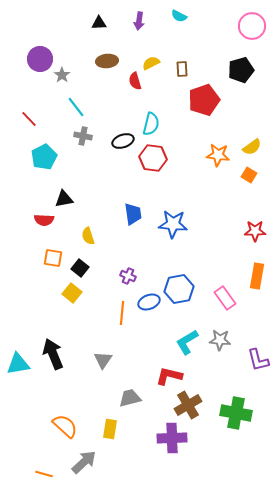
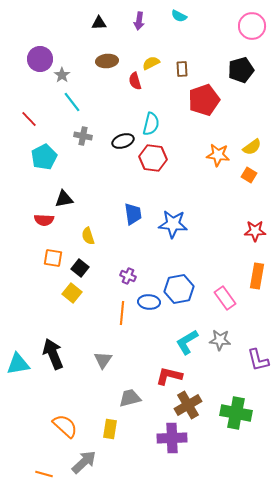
cyan line at (76, 107): moved 4 px left, 5 px up
blue ellipse at (149, 302): rotated 25 degrees clockwise
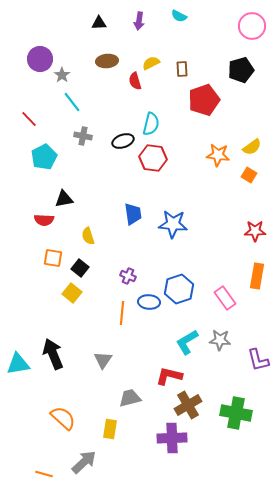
blue hexagon at (179, 289): rotated 8 degrees counterclockwise
orange semicircle at (65, 426): moved 2 px left, 8 px up
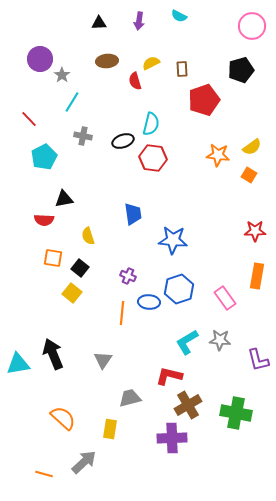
cyan line at (72, 102): rotated 70 degrees clockwise
blue star at (173, 224): moved 16 px down
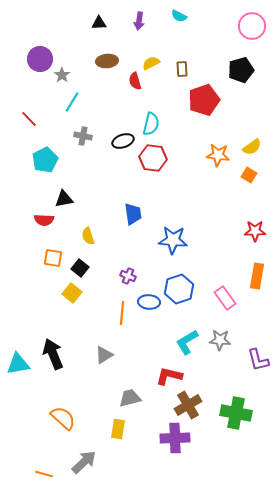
cyan pentagon at (44, 157): moved 1 px right, 3 px down
gray triangle at (103, 360): moved 1 px right, 5 px up; rotated 24 degrees clockwise
yellow rectangle at (110, 429): moved 8 px right
purple cross at (172, 438): moved 3 px right
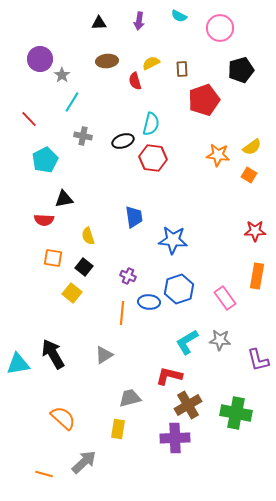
pink circle at (252, 26): moved 32 px left, 2 px down
blue trapezoid at (133, 214): moved 1 px right, 3 px down
black square at (80, 268): moved 4 px right, 1 px up
black arrow at (53, 354): rotated 8 degrees counterclockwise
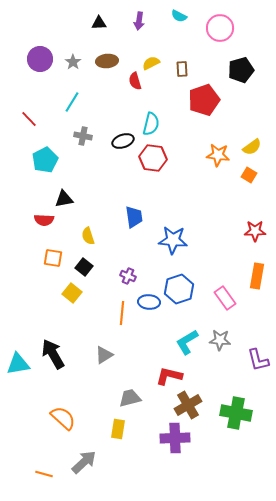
gray star at (62, 75): moved 11 px right, 13 px up
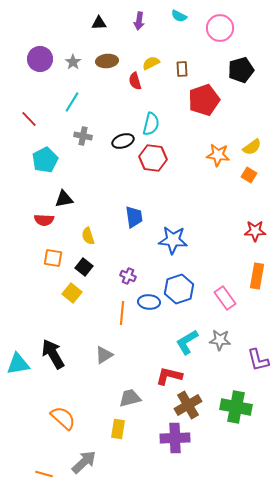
green cross at (236, 413): moved 6 px up
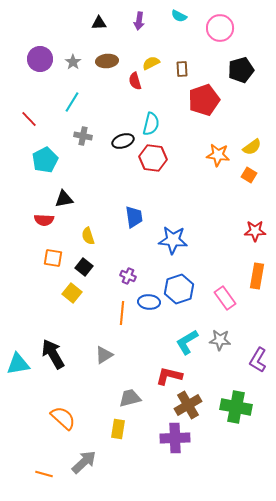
purple L-shape at (258, 360): rotated 45 degrees clockwise
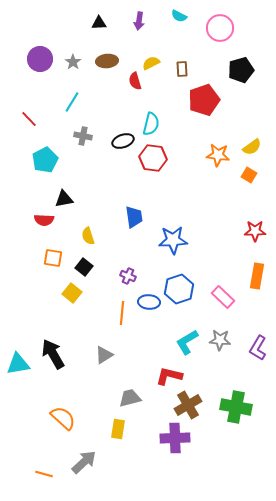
blue star at (173, 240): rotated 8 degrees counterclockwise
pink rectangle at (225, 298): moved 2 px left, 1 px up; rotated 10 degrees counterclockwise
purple L-shape at (258, 360): moved 12 px up
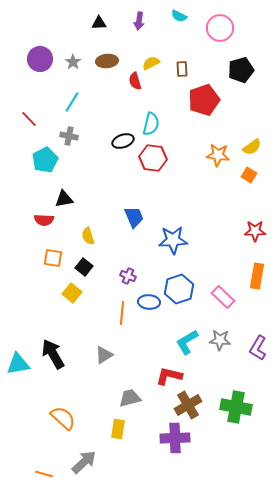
gray cross at (83, 136): moved 14 px left
blue trapezoid at (134, 217): rotated 15 degrees counterclockwise
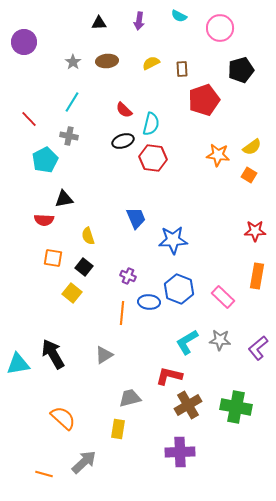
purple circle at (40, 59): moved 16 px left, 17 px up
red semicircle at (135, 81): moved 11 px left, 29 px down; rotated 30 degrees counterclockwise
blue trapezoid at (134, 217): moved 2 px right, 1 px down
blue hexagon at (179, 289): rotated 20 degrees counterclockwise
purple L-shape at (258, 348): rotated 20 degrees clockwise
purple cross at (175, 438): moved 5 px right, 14 px down
